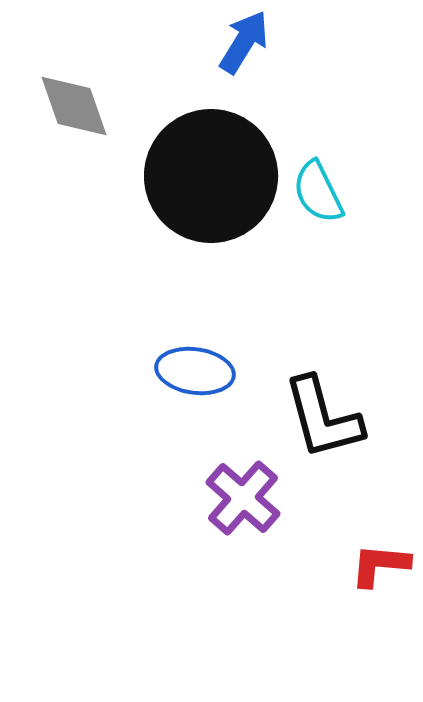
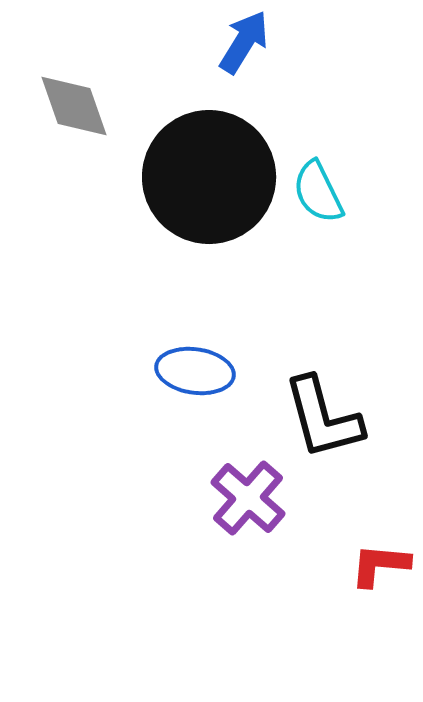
black circle: moved 2 px left, 1 px down
purple cross: moved 5 px right
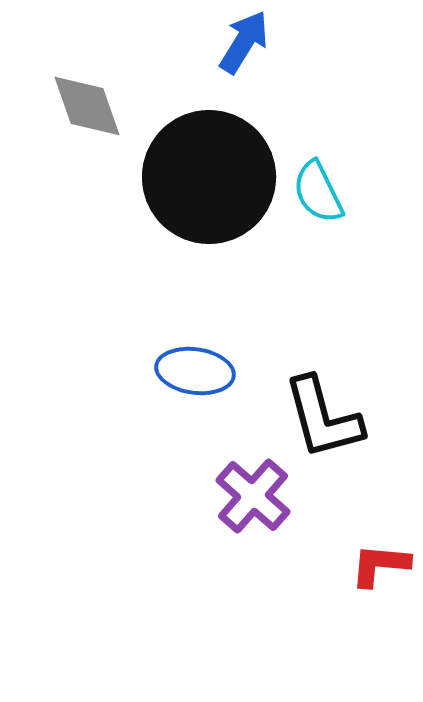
gray diamond: moved 13 px right
purple cross: moved 5 px right, 2 px up
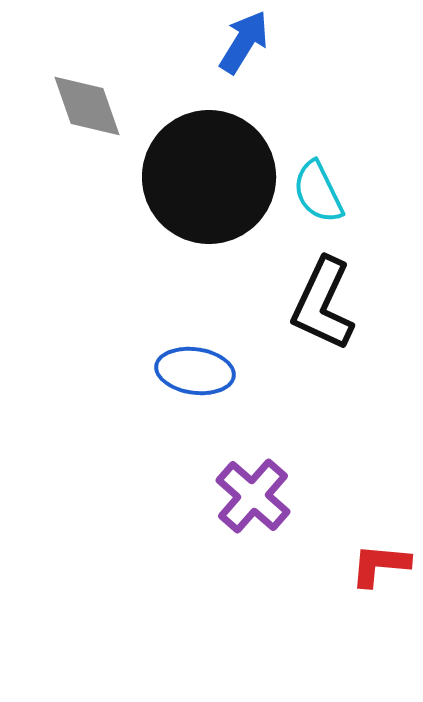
black L-shape: moved 114 px up; rotated 40 degrees clockwise
